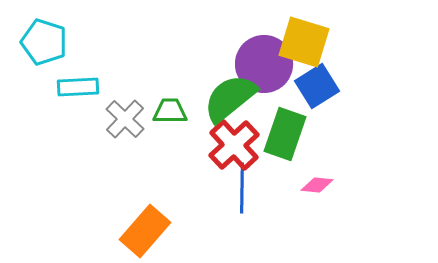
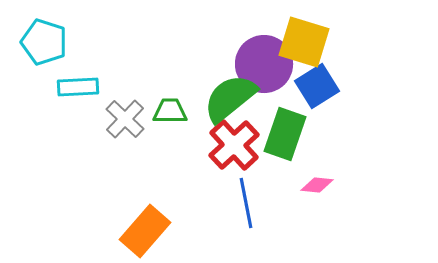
blue line: moved 4 px right, 15 px down; rotated 12 degrees counterclockwise
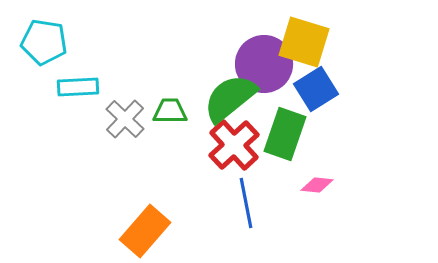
cyan pentagon: rotated 9 degrees counterclockwise
blue square: moved 1 px left, 3 px down
